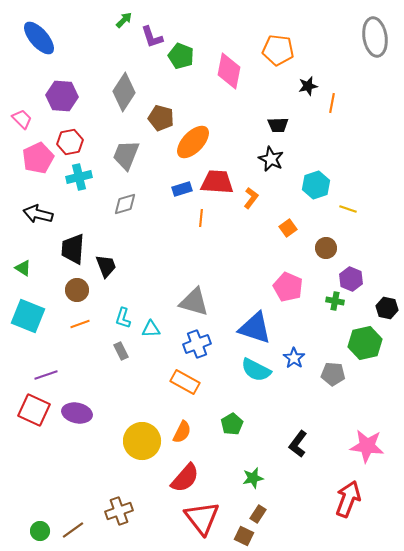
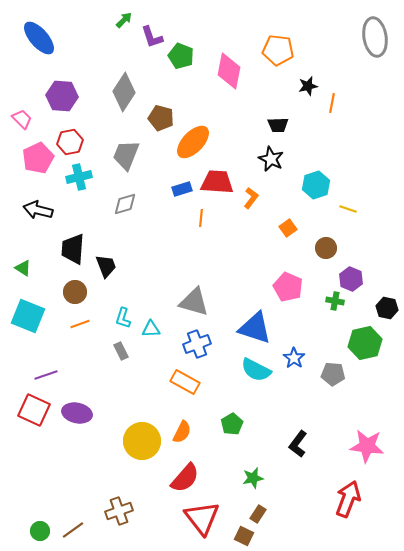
black arrow at (38, 214): moved 4 px up
brown circle at (77, 290): moved 2 px left, 2 px down
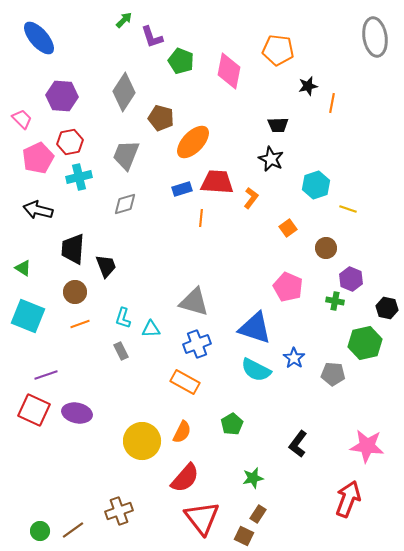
green pentagon at (181, 56): moved 5 px down
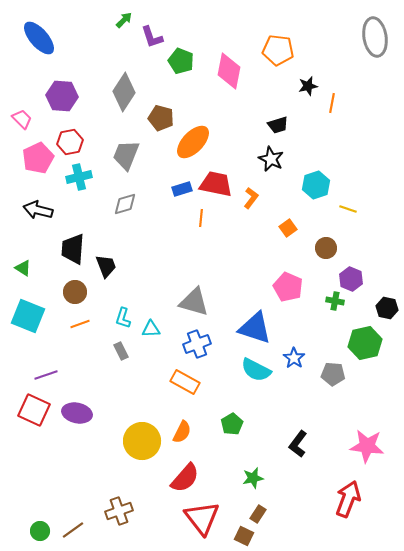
black trapezoid at (278, 125): rotated 15 degrees counterclockwise
red trapezoid at (217, 182): moved 1 px left, 2 px down; rotated 8 degrees clockwise
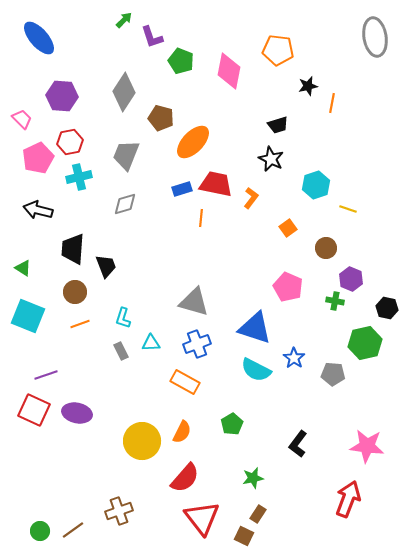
cyan triangle at (151, 329): moved 14 px down
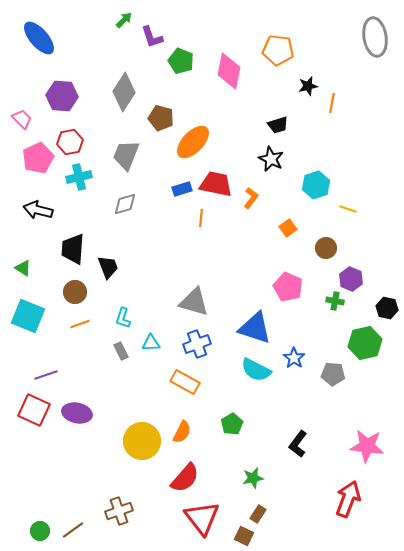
black trapezoid at (106, 266): moved 2 px right, 1 px down
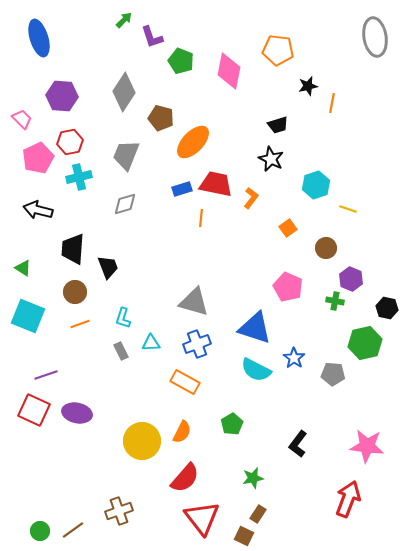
blue ellipse at (39, 38): rotated 24 degrees clockwise
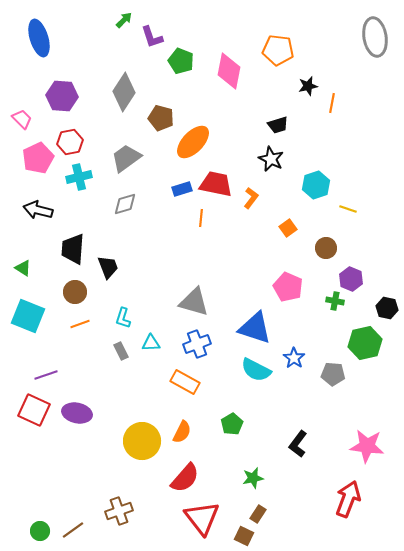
gray trapezoid at (126, 155): moved 3 px down; rotated 32 degrees clockwise
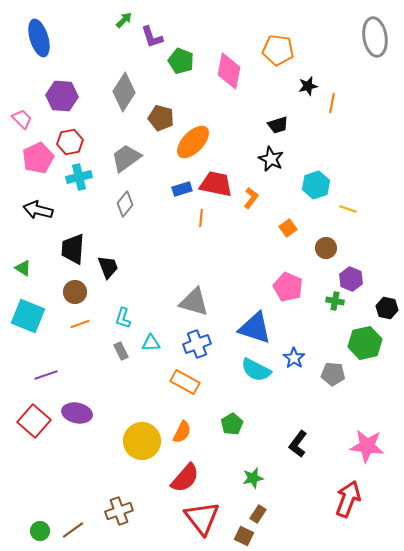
gray diamond at (125, 204): rotated 35 degrees counterclockwise
red square at (34, 410): moved 11 px down; rotated 16 degrees clockwise
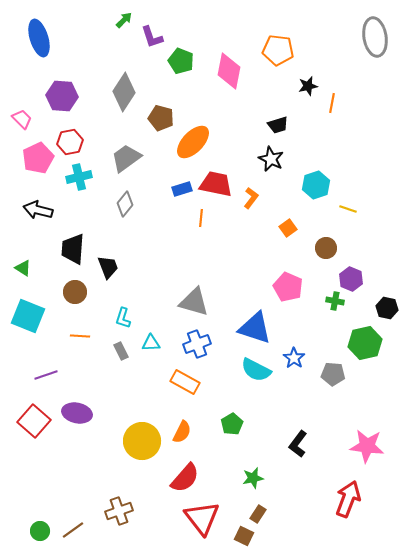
orange line at (80, 324): moved 12 px down; rotated 24 degrees clockwise
